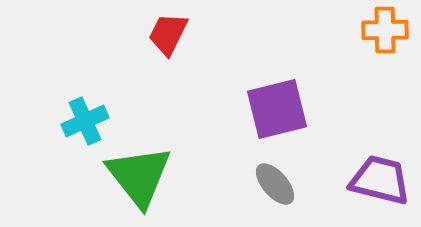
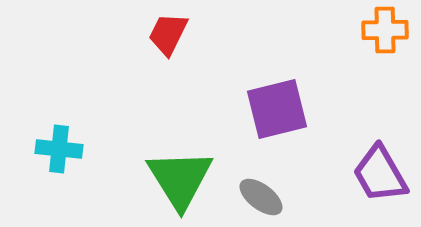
cyan cross: moved 26 px left, 28 px down; rotated 30 degrees clockwise
green triangle: moved 41 px right, 3 px down; rotated 6 degrees clockwise
purple trapezoid: moved 6 px up; rotated 134 degrees counterclockwise
gray ellipse: moved 14 px left, 13 px down; rotated 12 degrees counterclockwise
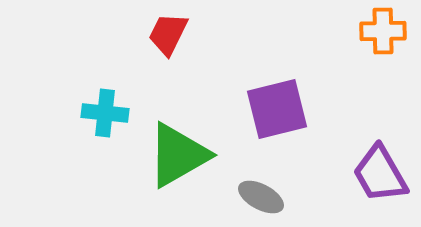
orange cross: moved 2 px left, 1 px down
cyan cross: moved 46 px right, 36 px up
green triangle: moved 2 px left, 24 px up; rotated 32 degrees clockwise
gray ellipse: rotated 9 degrees counterclockwise
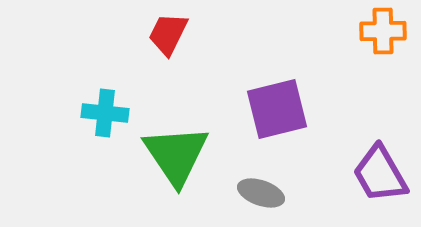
green triangle: moved 2 px left; rotated 34 degrees counterclockwise
gray ellipse: moved 4 px up; rotated 9 degrees counterclockwise
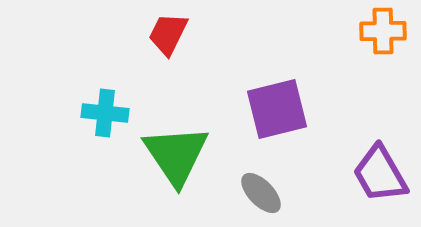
gray ellipse: rotated 27 degrees clockwise
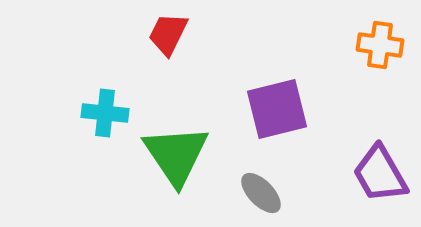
orange cross: moved 3 px left, 14 px down; rotated 9 degrees clockwise
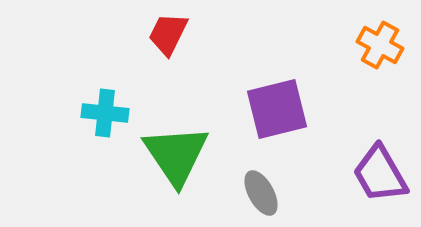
orange cross: rotated 21 degrees clockwise
gray ellipse: rotated 15 degrees clockwise
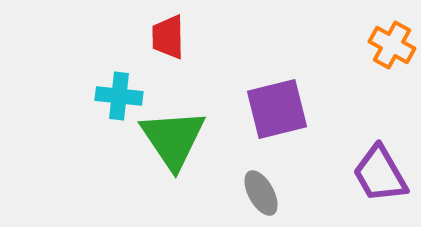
red trapezoid: moved 3 px down; rotated 27 degrees counterclockwise
orange cross: moved 12 px right
cyan cross: moved 14 px right, 17 px up
green triangle: moved 3 px left, 16 px up
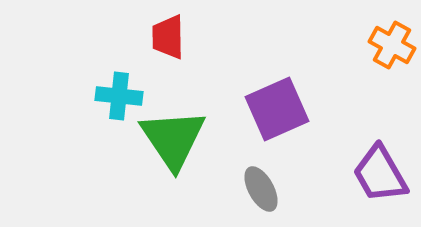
purple square: rotated 10 degrees counterclockwise
gray ellipse: moved 4 px up
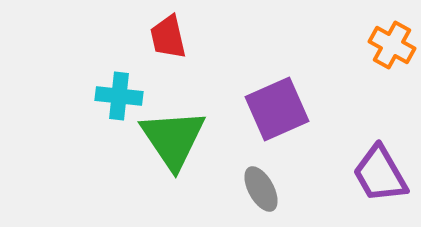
red trapezoid: rotated 12 degrees counterclockwise
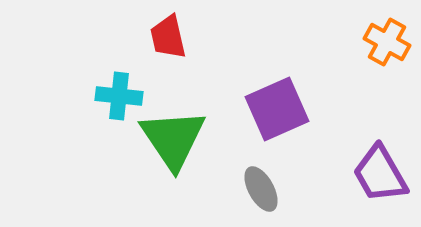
orange cross: moved 5 px left, 3 px up
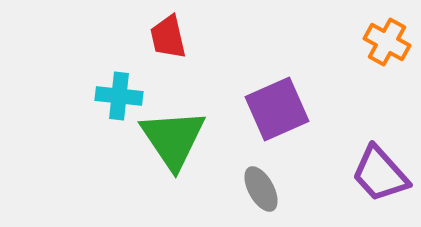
purple trapezoid: rotated 12 degrees counterclockwise
